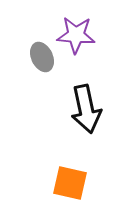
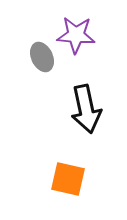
orange square: moved 2 px left, 4 px up
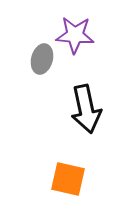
purple star: moved 1 px left
gray ellipse: moved 2 px down; rotated 40 degrees clockwise
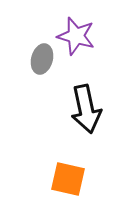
purple star: moved 1 px right, 1 px down; rotated 12 degrees clockwise
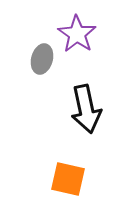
purple star: moved 1 px right, 2 px up; rotated 18 degrees clockwise
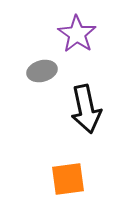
gray ellipse: moved 12 px down; rotated 60 degrees clockwise
orange square: rotated 21 degrees counterclockwise
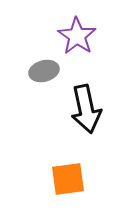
purple star: moved 2 px down
gray ellipse: moved 2 px right
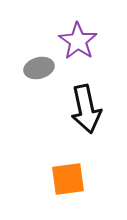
purple star: moved 1 px right, 5 px down
gray ellipse: moved 5 px left, 3 px up
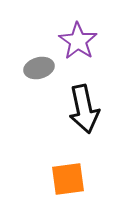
black arrow: moved 2 px left
